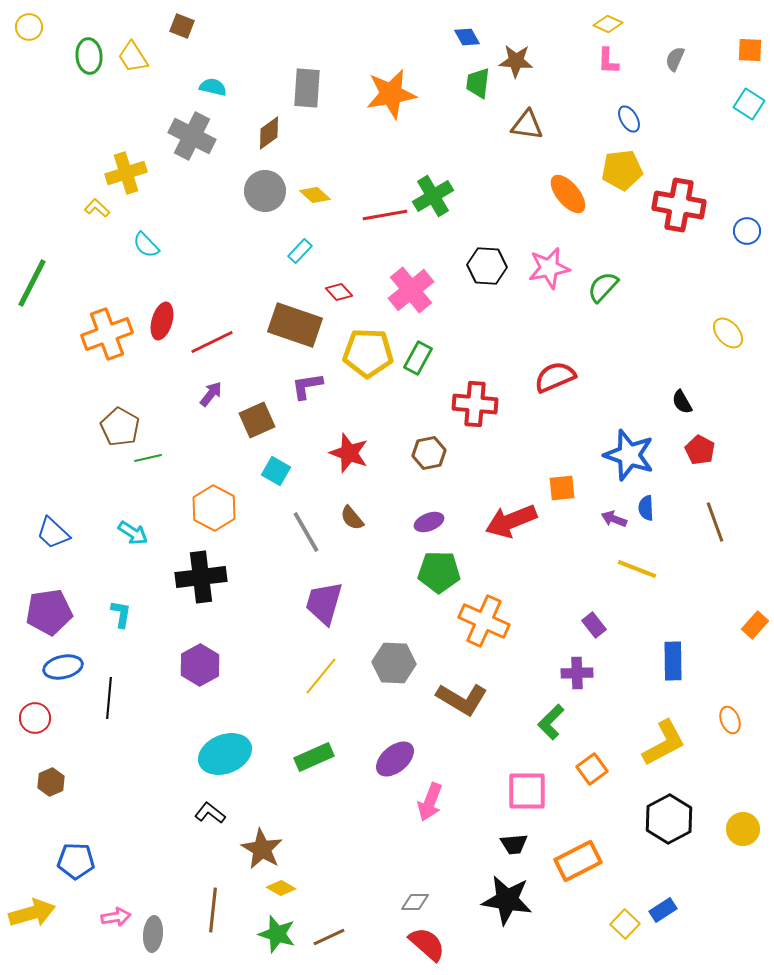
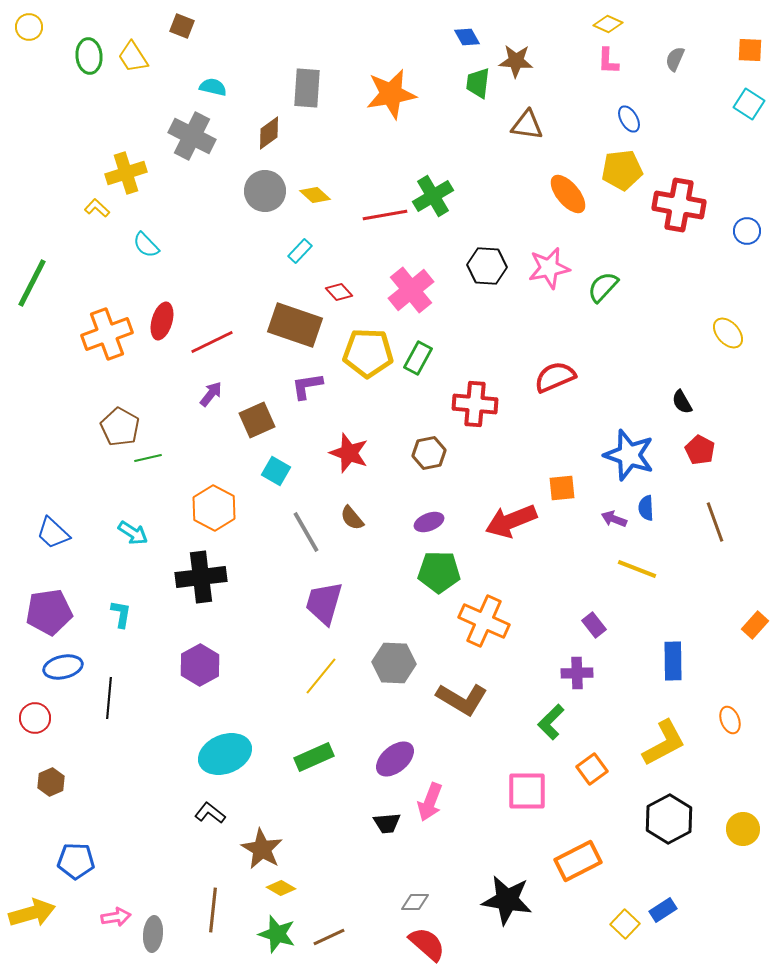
black trapezoid at (514, 844): moved 127 px left, 21 px up
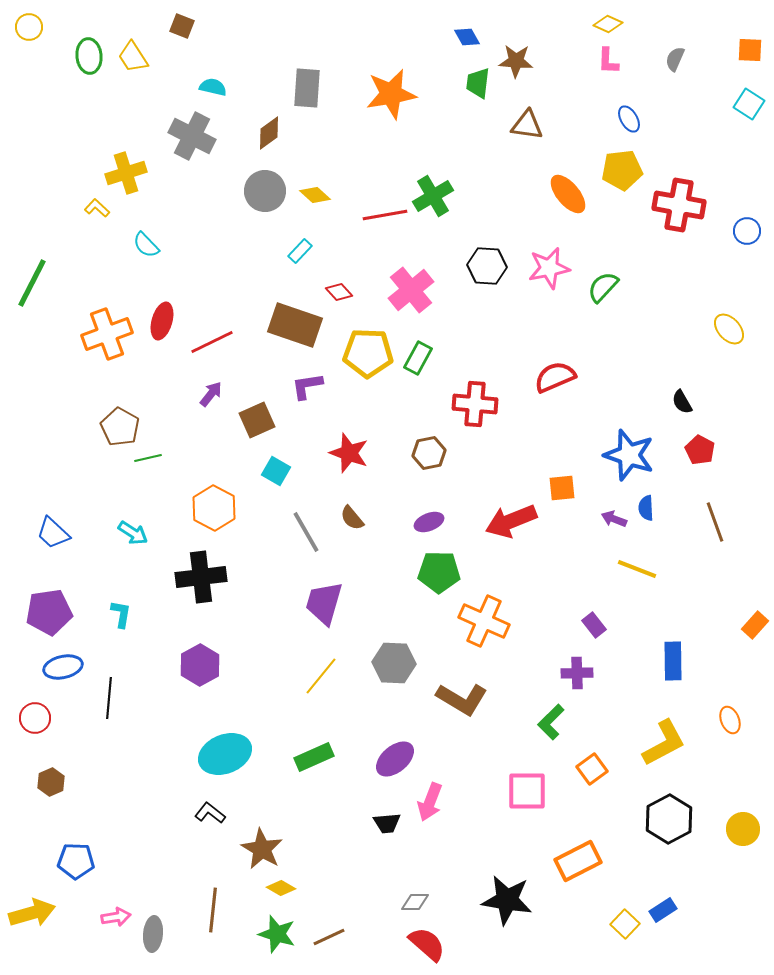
yellow ellipse at (728, 333): moved 1 px right, 4 px up
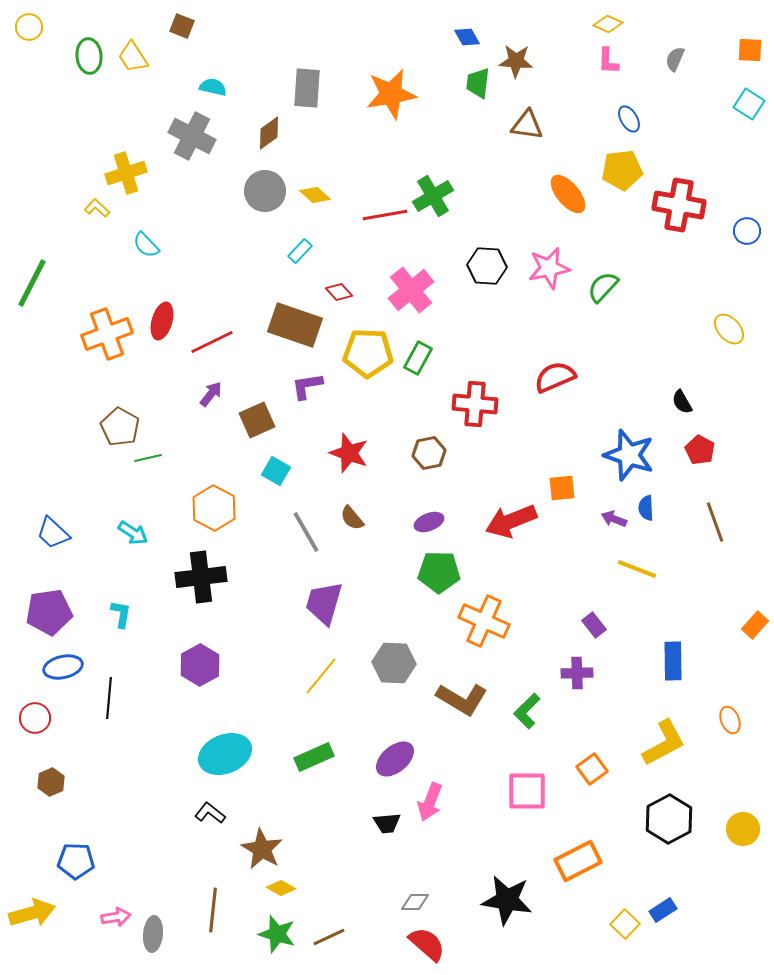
green L-shape at (551, 722): moved 24 px left, 11 px up
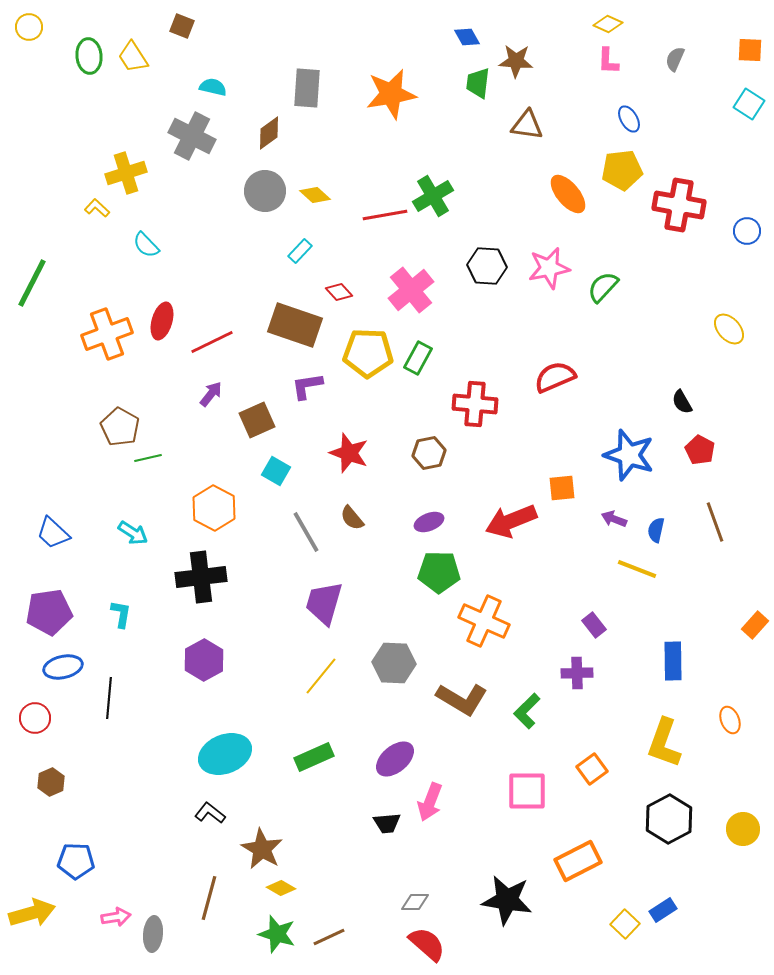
blue semicircle at (646, 508): moved 10 px right, 22 px down; rotated 15 degrees clockwise
purple hexagon at (200, 665): moved 4 px right, 5 px up
yellow L-shape at (664, 743): rotated 138 degrees clockwise
brown line at (213, 910): moved 4 px left, 12 px up; rotated 9 degrees clockwise
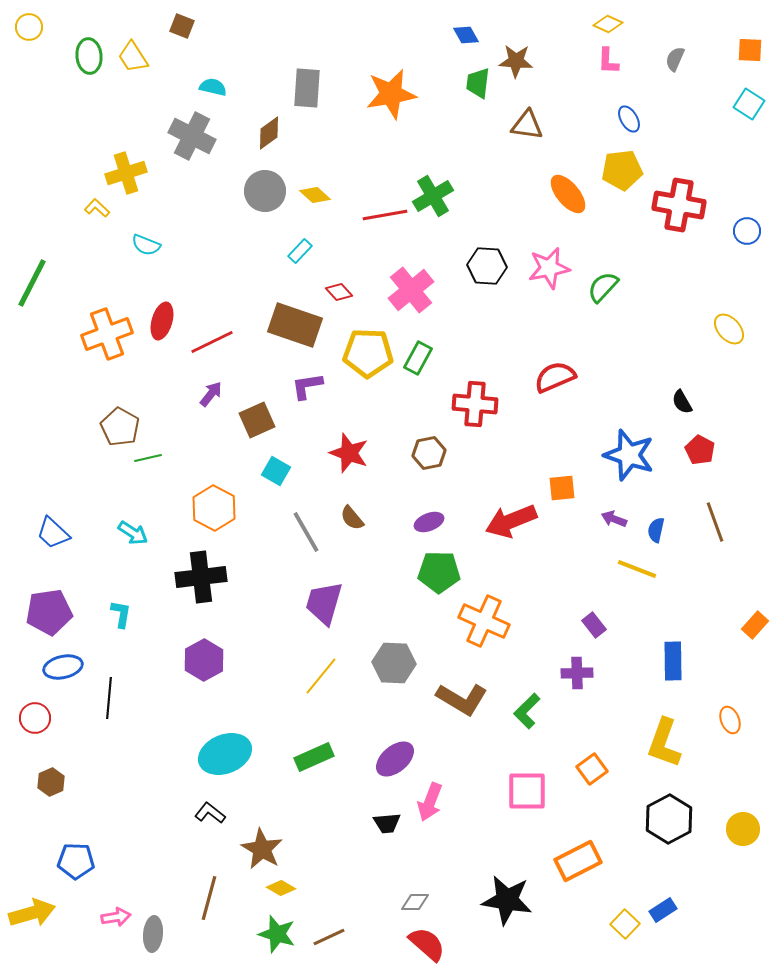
blue diamond at (467, 37): moved 1 px left, 2 px up
cyan semicircle at (146, 245): rotated 24 degrees counterclockwise
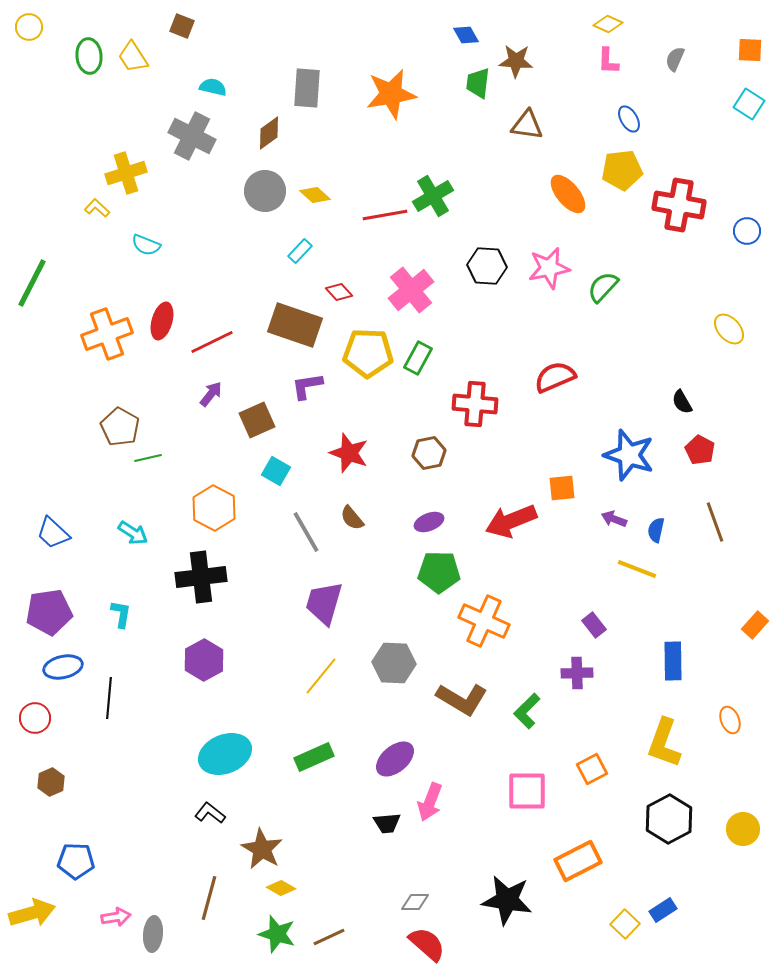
orange square at (592, 769): rotated 8 degrees clockwise
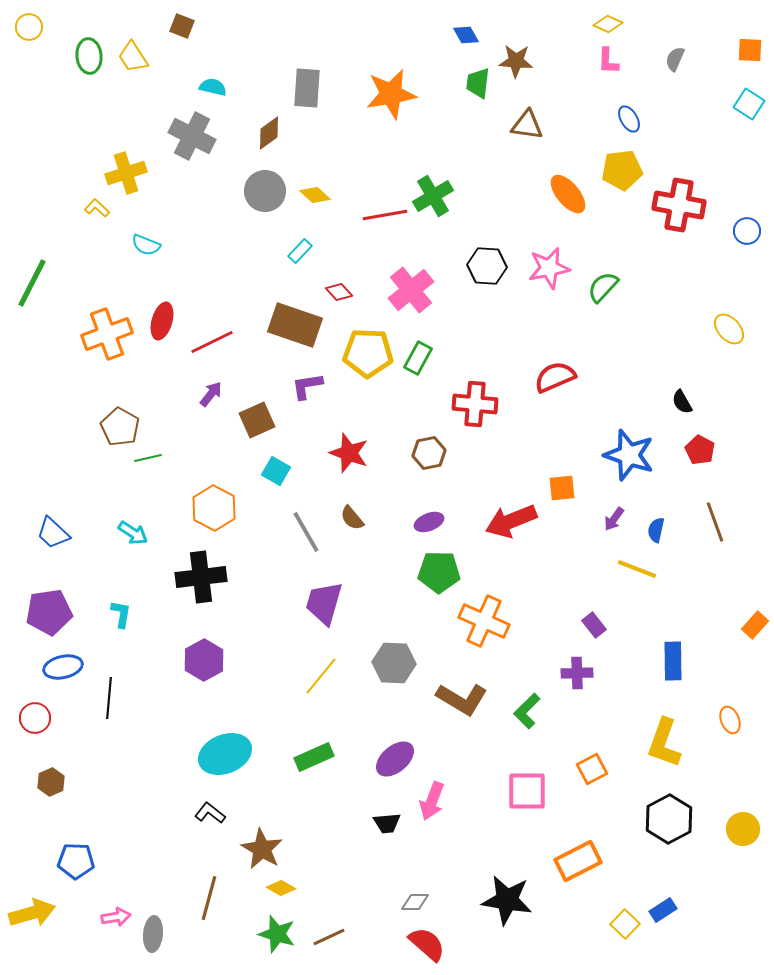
purple arrow at (614, 519): rotated 75 degrees counterclockwise
pink arrow at (430, 802): moved 2 px right, 1 px up
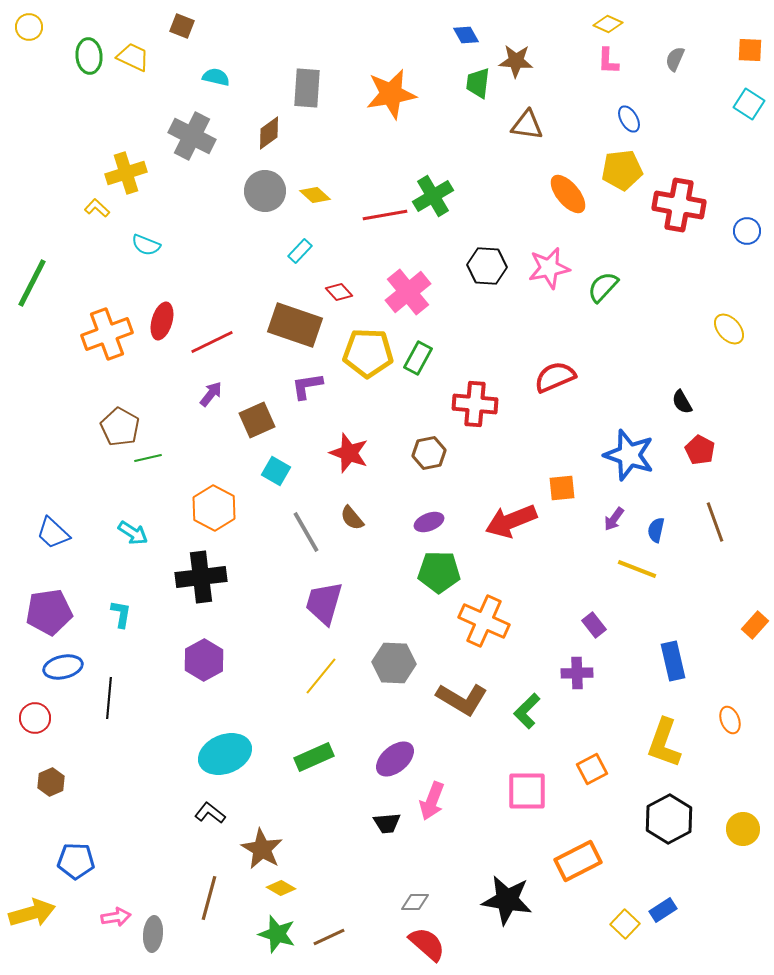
yellow trapezoid at (133, 57): rotated 148 degrees clockwise
cyan semicircle at (213, 87): moved 3 px right, 10 px up
pink cross at (411, 290): moved 3 px left, 2 px down
blue rectangle at (673, 661): rotated 12 degrees counterclockwise
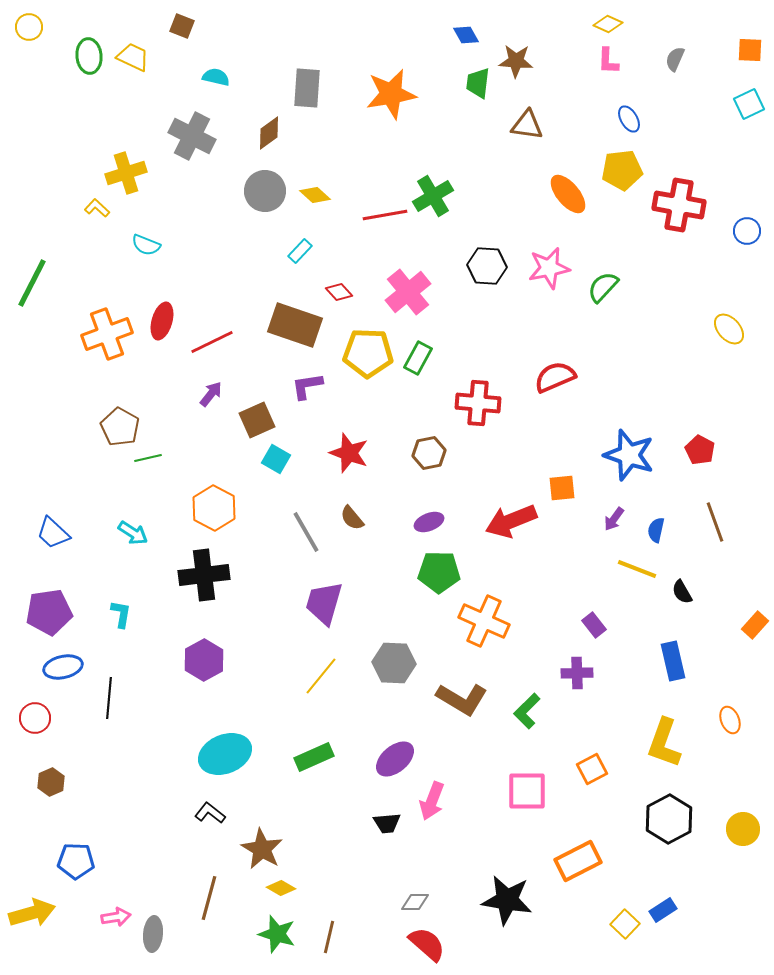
cyan square at (749, 104): rotated 32 degrees clockwise
black semicircle at (682, 402): moved 190 px down
red cross at (475, 404): moved 3 px right, 1 px up
cyan square at (276, 471): moved 12 px up
black cross at (201, 577): moved 3 px right, 2 px up
brown line at (329, 937): rotated 52 degrees counterclockwise
